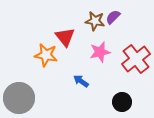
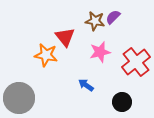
red cross: moved 3 px down
blue arrow: moved 5 px right, 4 px down
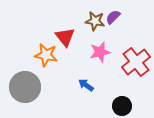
gray circle: moved 6 px right, 11 px up
black circle: moved 4 px down
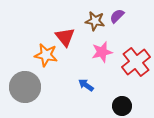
purple semicircle: moved 4 px right, 1 px up
pink star: moved 2 px right
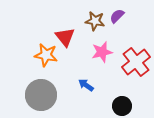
gray circle: moved 16 px right, 8 px down
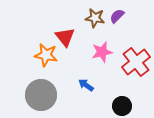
brown star: moved 3 px up
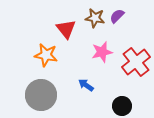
red triangle: moved 1 px right, 8 px up
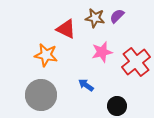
red triangle: rotated 25 degrees counterclockwise
black circle: moved 5 px left
